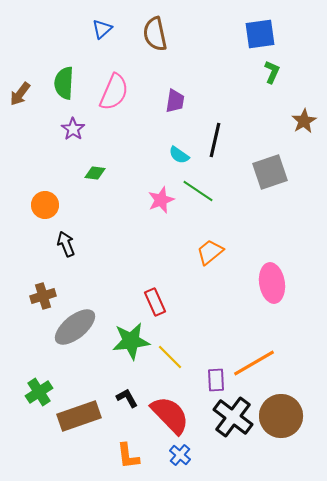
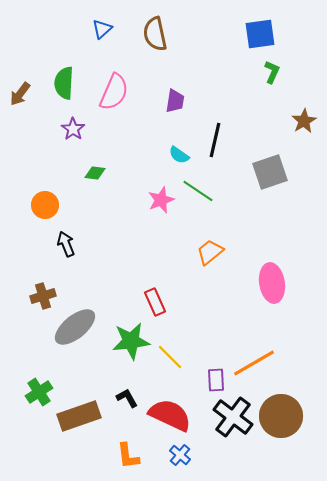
red semicircle: rotated 21 degrees counterclockwise
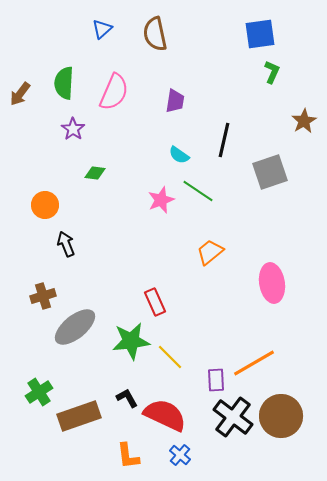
black line: moved 9 px right
red semicircle: moved 5 px left
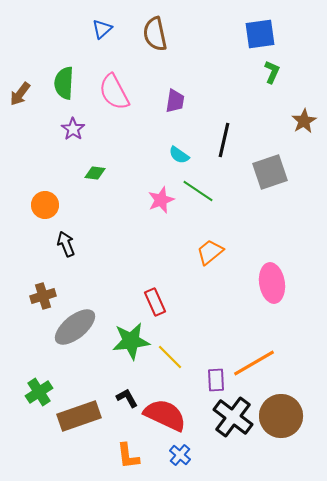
pink semicircle: rotated 129 degrees clockwise
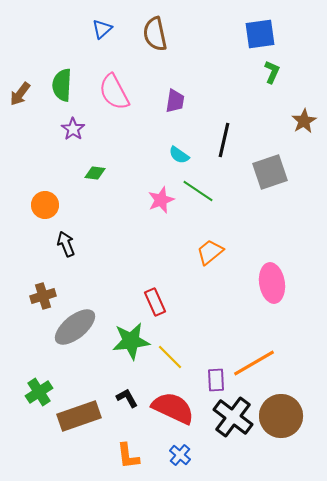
green semicircle: moved 2 px left, 2 px down
red semicircle: moved 8 px right, 7 px up
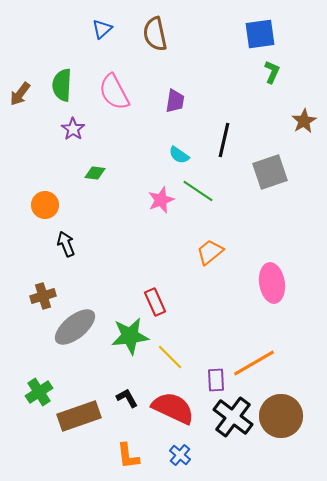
green star: moved 1 px left, 5 px up
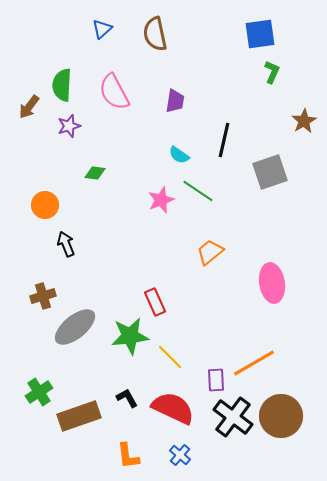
brown arrow: moved 9 px right, 13 px down
purple star: moved 4 px left, 3 px up; rotated 20 degrees clockwise
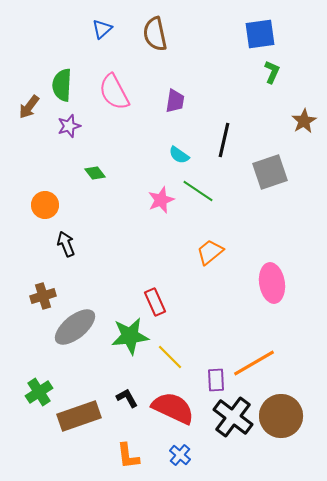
green diamond: rotated 45 degrees clockwise
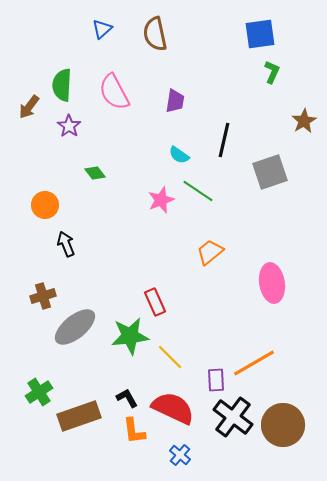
purple star: rotated 20 degrees counterclockwise
brown circle: moved 2 px right, 9 px down
orange L-shape: moved 6 px right, 25 px up
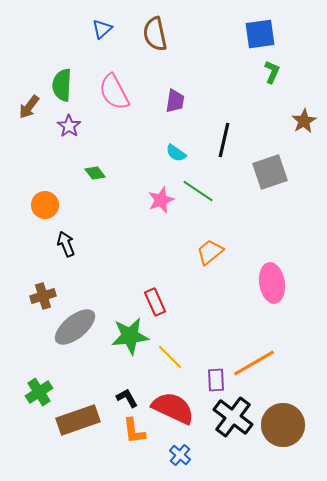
cyan semicircle: moved 3 px left, 2 px up
brown rectangle: moved 1 px left, 4 px down
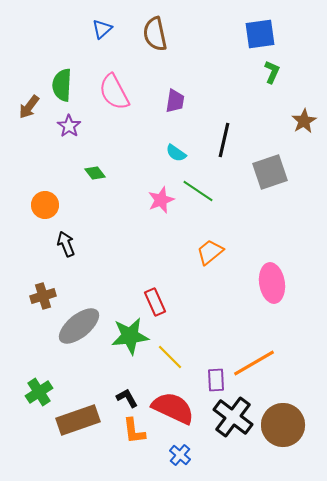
gray ellipse: moved 4 px right, 1 px up
